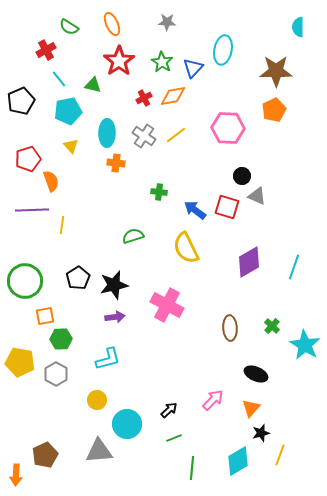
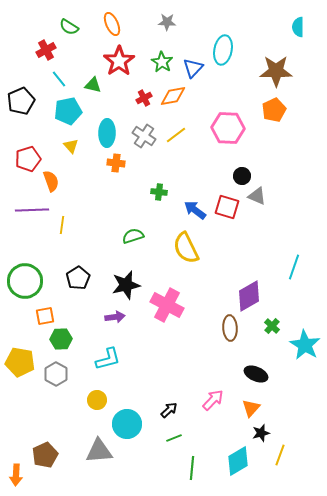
purple diamond at (249, 262): moved 34 px down
black star at (114, 285): moved 12 px right
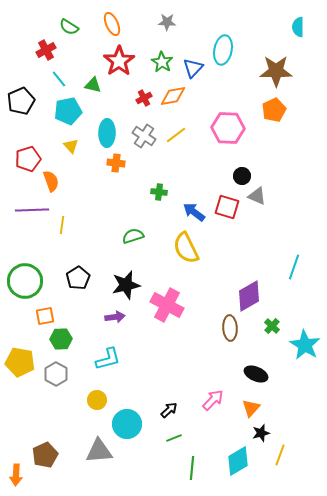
blue arrow at (195, 210): moved 1 px left, 2 px down
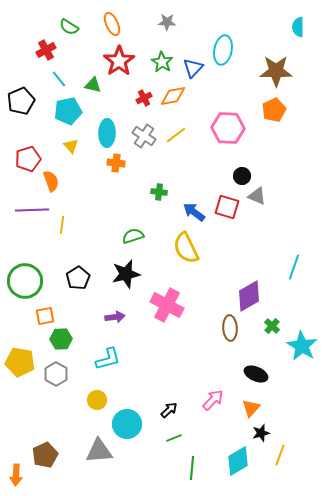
black star at (126, 285): moved 11 px up
cyan star at (305, 345): moved 3 px left, 1 px down
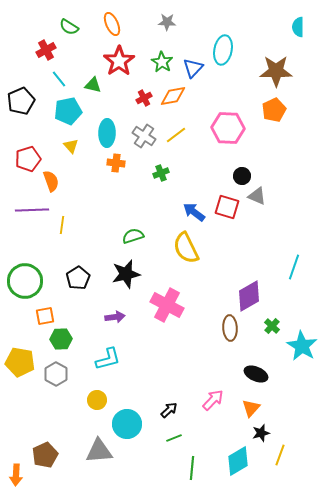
green cross at (159, 192): moved 2 px right, 19 px up; rotated 28 degrees counterclockwise
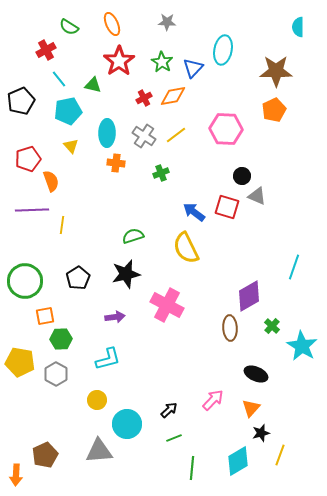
pink hexagon at (228, 128): moved 2 px left, 1 px down
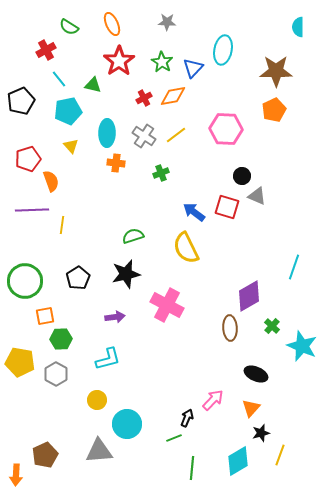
cyan star at (302, 346): rotated 8 degrees counterclockwise
black arrow at (169, 410): moved 18 px right, 8 px down; rotated 24 degrees counterclockwise
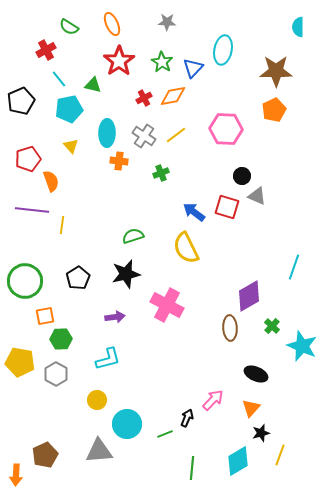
cyan pentagon at (68, 111): moved 1 px right, 2 px up
orange cross at (116, 163): moved 3 px right, 2 px up
purple line at (32, 210): rotated 8 degrees clockwise
green line at (174, 438): moved 9 px left, 4 px up
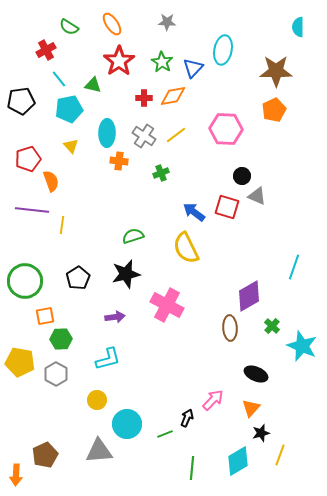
orange ellipse at (112, 24): rotated 10 degrees counterclockwise
red cross at (144, 98): rotated 28 degrees clockwise
black pentagon at (21, 101): rotated 16 degrees clockwise
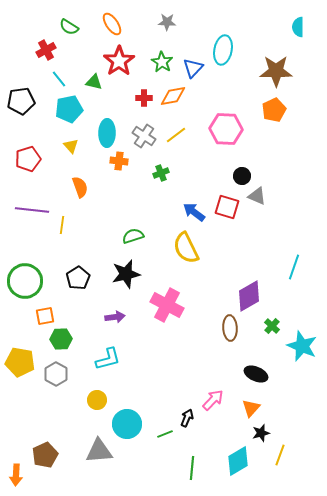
green triangle at (93, 85): moved 1 px right, 3 px up
orange semicircle at (51, 181): moved 29 px right, 6 px down
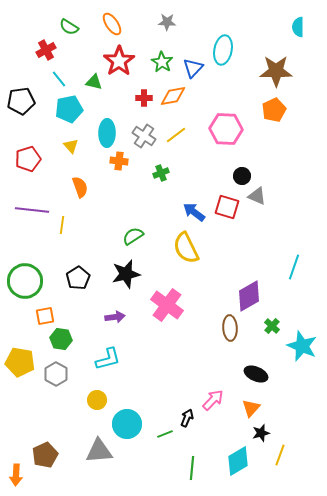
green semicircle at (133, 236): rotated 15 degrees counterclockwise
pink cross at (167, 305): rotated 8 degrees clockwise
green hexagon at (61, 339): rotated 10 degrees clockwise
